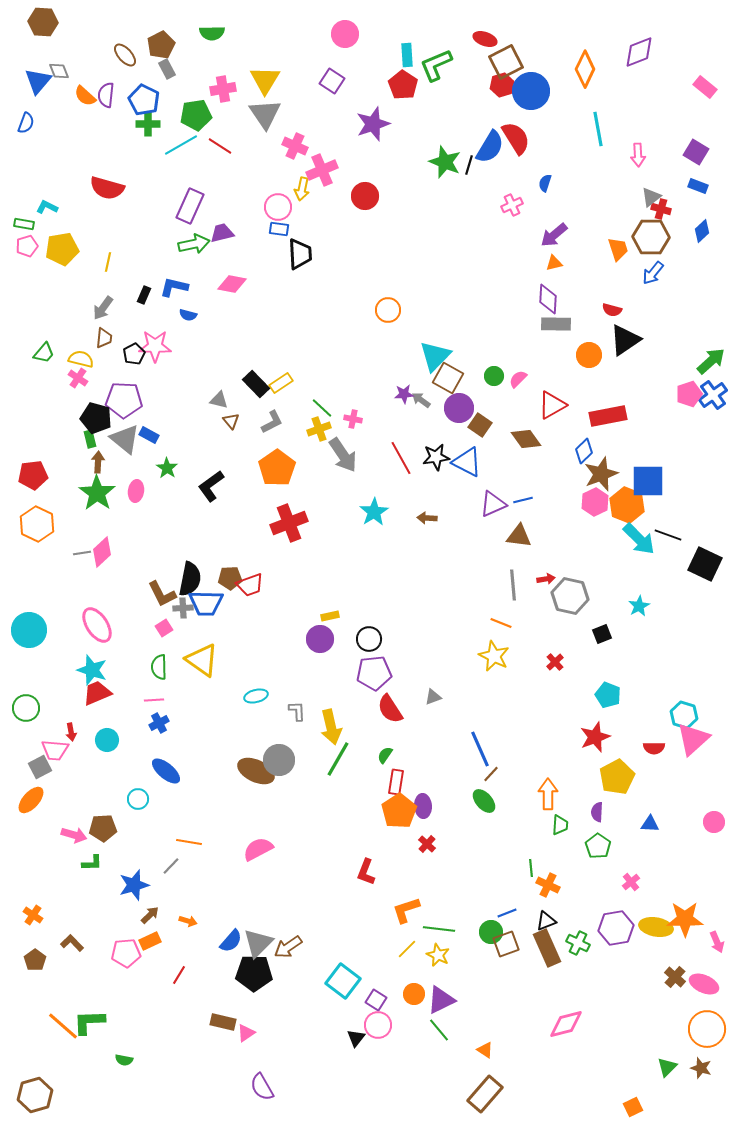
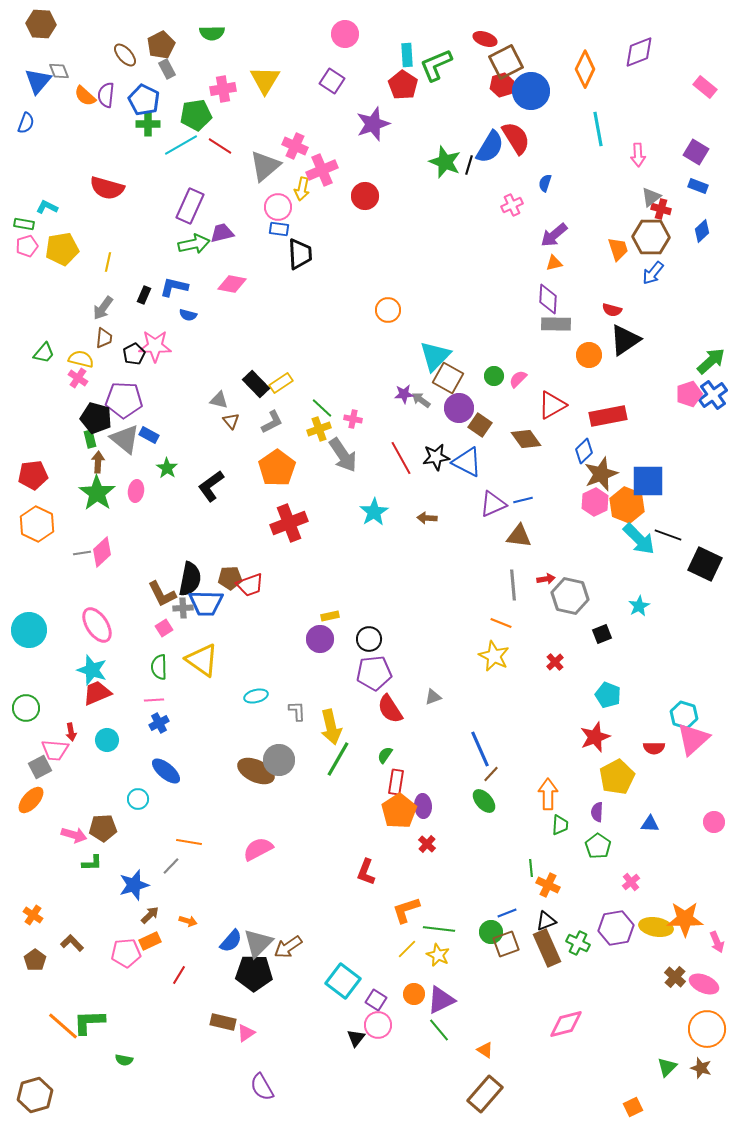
brown hexagon at (43, 22): moved 2 px left, 2 px down
gray triangle at (265, 114): moved 52 px down; rotated 24 degrees clockwise
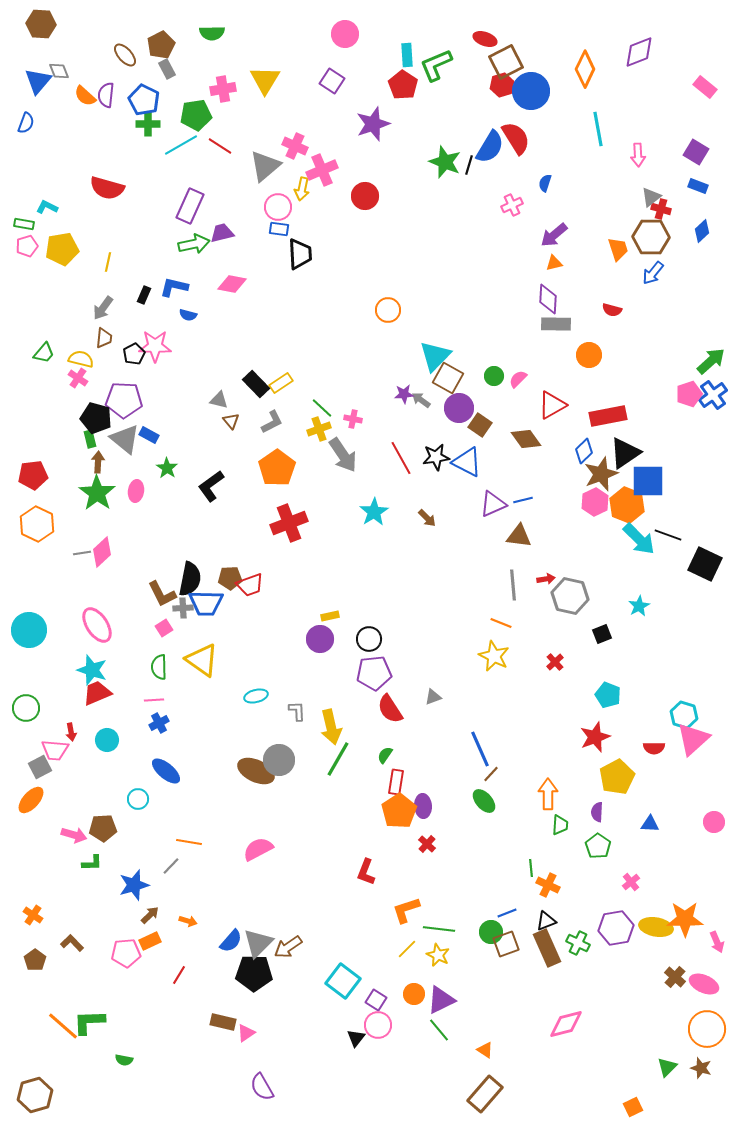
black triangle at (625, 340): moved 113 px down
brown arrow at (427, 518): rotated 138 degrees counterclockwise
